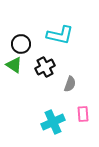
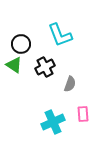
cyan L-shape: rotated 56 degrees clockwise
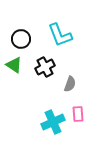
black circle: moved 5 px up
pink rectangle: moved 5 px left
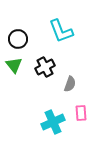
cyan L-shape: moved 1 px right, 4 px up
black circle: moved 3 px left
green triangle: rotated 18 degrees clockwise
pink rectangle: moved 3 px right, 1 px up
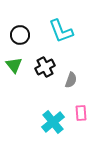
black circle: moved 2 px right, 4 px up
gray semicircle: moved 1 px right, 4 px up
cyan cross: rotated 15 degrees counterclockwise
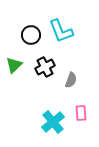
black circle: moved 11 px right
green triangle: rotated 24 degrees clockwise
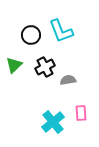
gray semicircle: moved 3 px left; rotated 119 degrees counterclockwise
